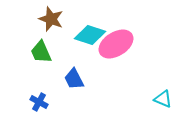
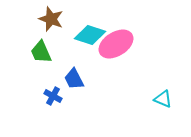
blue cross: moved 14 px right, 6 px up
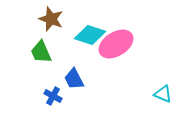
cyan triangle: moved 5 px up
